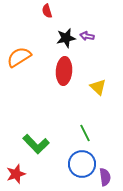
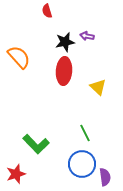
black star: moved 1 px left, 4 px down
orange semicircle: rotated 80 degrees clockwise
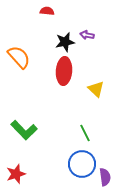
red semicircle: rotated 112 degrees clockwise
purple arrow: moved 1 px up
yellow triangle: moved 2 px left, 2 px down
green L-shape: moved 12 px left, 14 px up
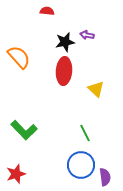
blue circle: moved 1 px left, 1 px down
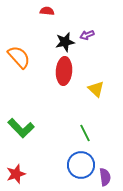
purple arrow: rotated 32 degrees counterclockwise
green L-shape: moved 3 px left, 2 px up
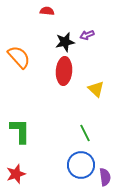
green L-shape: moved 1 px left, 3 px down; rotated 136 degrees counterclockwise
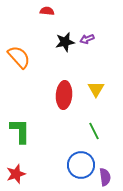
purple arrow: moved 4 px down
red ellipse: moved 24 px down
yellow triangle: rotated 18 degrees clockwise
green line: moved 9 px right, 2 px up
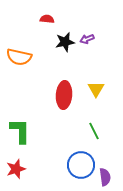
red semicircle: moved 8 px down
orange semicircle: rotated 145 degrees clockwise
red star: moved 5 px up
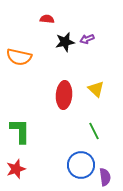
yellow triangle: rotated 18 degrees counterclockwise
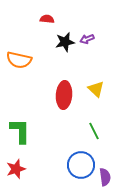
orange semicircle: moved 3 px down
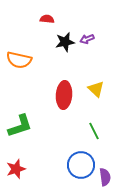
green L-shape: moved 5 px up; rotated 72 degrees clockwise
